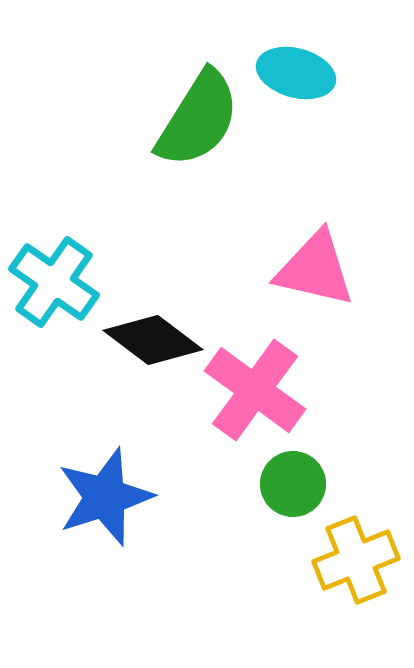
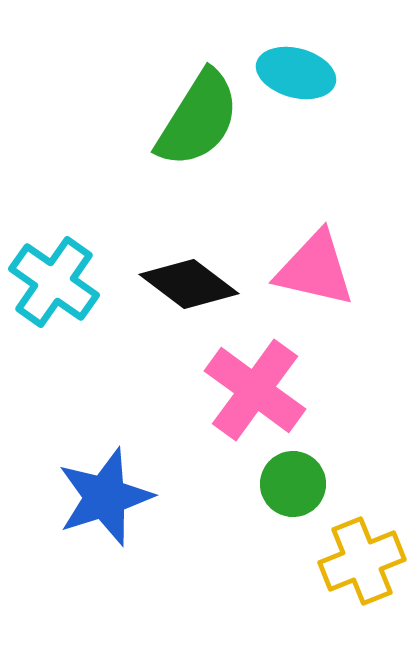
black diamond: moved 36 px right, 56 px up
yellow cross: moved 6 px right, 1 px down
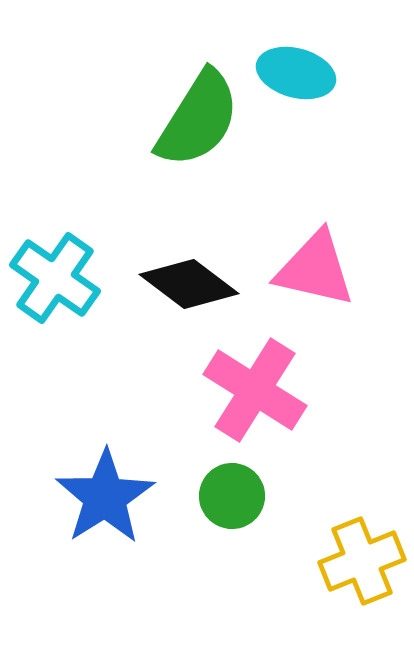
cyan cross: moved 1 px right, 4 px up
pink cross: rotated 4 degrees counterclockwise
green circle: moved 61 px left, 12 px down
blue star: rotated 14 degrees counterclockwise
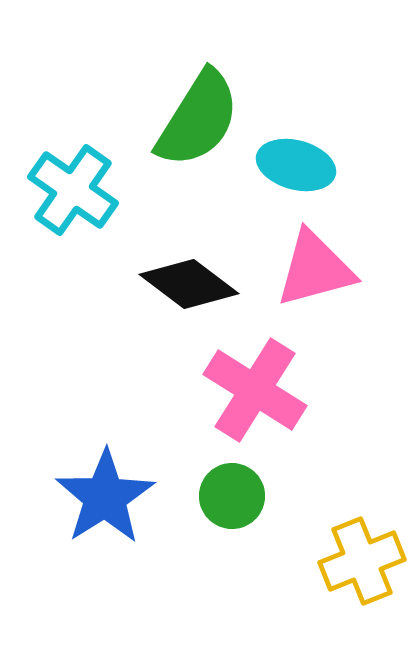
cyan ellipse: moved 92 px down
pink triangle: rotated 28 degrees counterclockwise
cyan cross: moved 18 px right, 88 px up
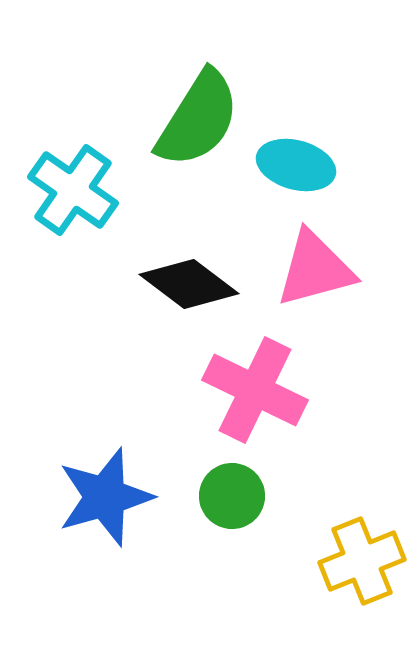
pink cross: rotated 6 degrees counterclockwise
blue star: rotated 16 degrees clockwise
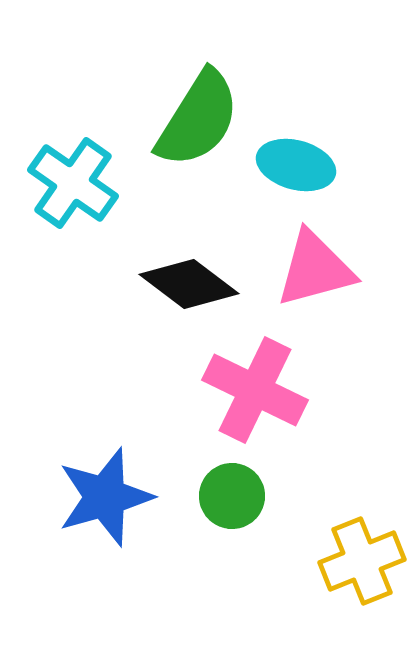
cyan cross: moved 7 px up
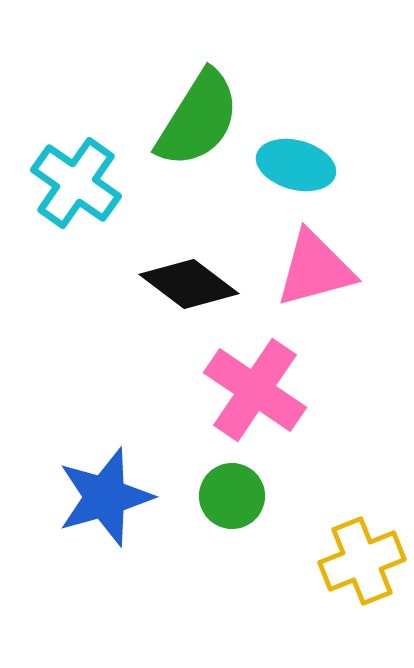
cyan cross: moved 3 px right
pink cross: rotated 8 degrees clockwise
